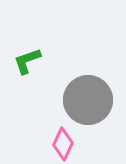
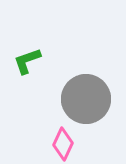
gray circle: moved 2 px left, 1 px up
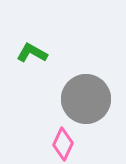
green L-shape: moved 5 px right, 8 px up; rotated 48 degrees clockwise
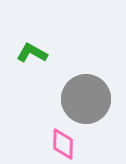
pink diamond: rotated 24 degrees counterclockwise
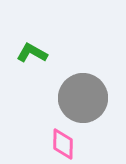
gray circle: moved 3 px left, 1 px up
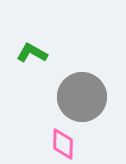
gray circle: moved 1 px left, 1 px up
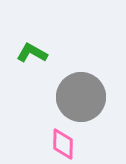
gray circle: moved 1 px left
